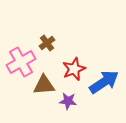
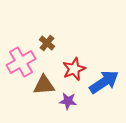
brown cross: rotated 14 degrees counterclockwise
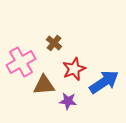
brown cross: moved 7 px right
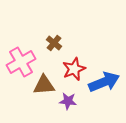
blue arrow: rotated 12 degrees clockwise
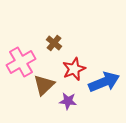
brown triangle: rotated 40 degrees counterclockwise
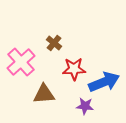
pink cross: rotated 12 degrees counterclockwise
red star: rotated 20 degrees clockwise
brown triangle: moved 9 px down; rotated 40 degrees clockwise
purple star: moved 17 px right, 5 px down
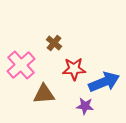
pink cross: moved 3 px down
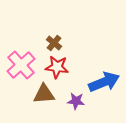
red star: moved 17 px left, 2 px up; rotated 10 degrees clockwise
purple star: moved 9 px left, 5 px up
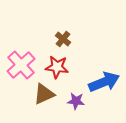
brown cross: moved 9 px right, 4 px up
brown triangle: rotated 20 degrees counterclockwise
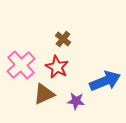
red star: rotated 20 degrees clockwise
blue arrow: moved 1 px right, 1 px up
